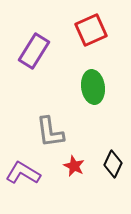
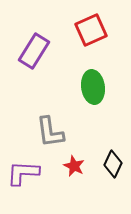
purple L-shape: rotated 28 degrees counterclockwise
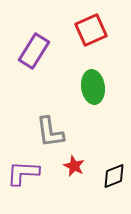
black diamond: moved 1 px right, 12 px down; rotated 44 degrees clockwise
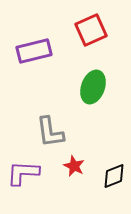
purple rectangle: rotated 44 degrees clockwise
green ellipse: rotated 28 degrees clockwise
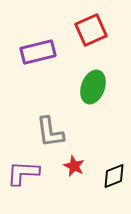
purple rectangle: moved 4 px right, 1 px down
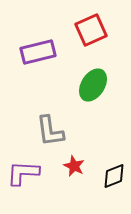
green ellipse: moved 2 px up; rotated 12 degrees clockwise
gray L-shape: moved 1 px up
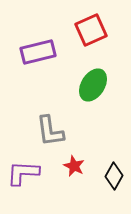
black diamond: rotated 40 degrees counterclockwise
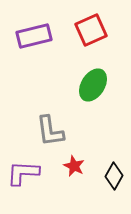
purple rectangle: moved 4 px left, 16 px up
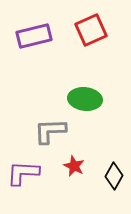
green ellipse: moved 8 px left, 14 px down; rotated 64 degrees clockwise
gray L-shape: rotated 96 degrees clockwise
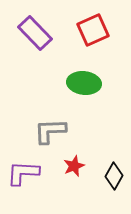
red square: moved 2 px right
purple rectangle: moved 1 px right, 3 px up; rotated 60 degrees clockwise
green ellipse: moved 1 px left, 16 px up
red star: rotated 25 degrees clockwise
